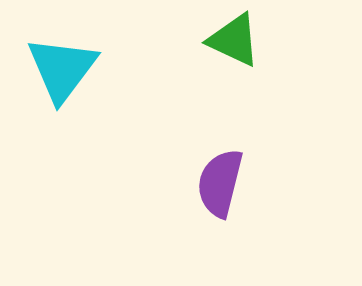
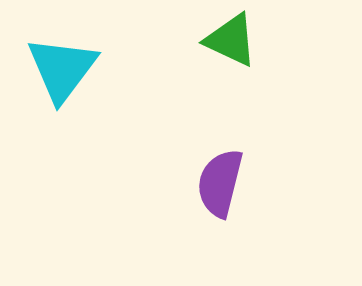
green triangle: moved 3 px left
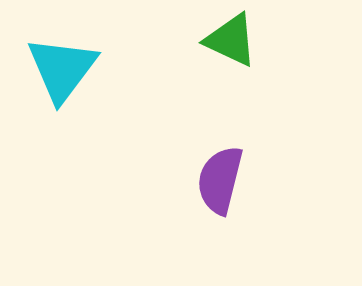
purple semicircle: moved 3 px up
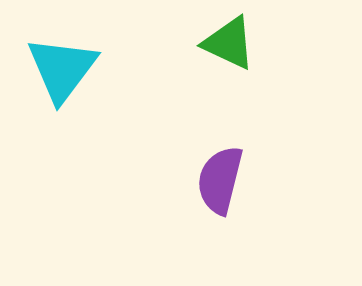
green triangle: moved 2 px left, 3 px down
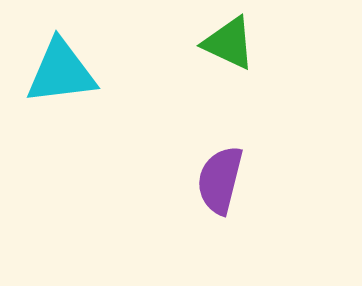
cyan triangle: moved 1 px left, 3 px down; rotated 46 degrees clockwise
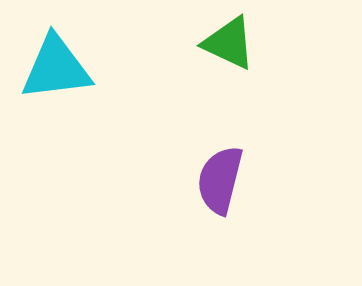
cyan triangle: moved 5 px left, 4 px up
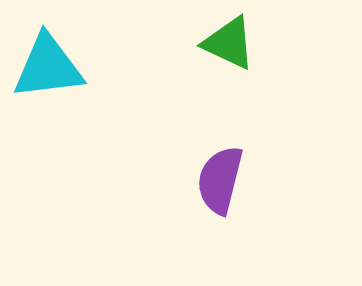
cyan triangle: moved 8 px left, 1 px up
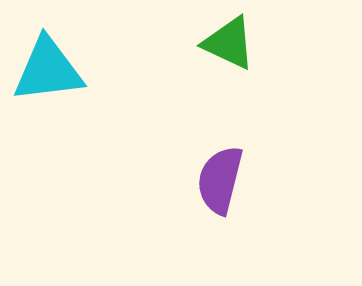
cyan triangle: moved 3 px down
